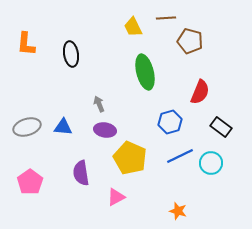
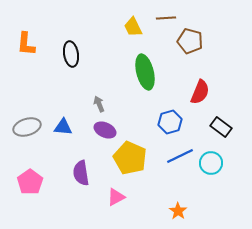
purple ellipse: rotated 15 degrees clockwise
orange star: rotated 18 degrees clockwise
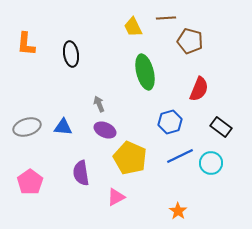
red semicircle: moved 1 px left, 3 px up
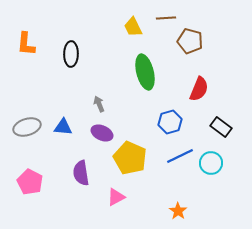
black ellipse: rotated 10 degrees clockwise
purple ellipse: moved 3 px left, 3 px down
pink pentagon: rotated 10 degrees counterclockwise
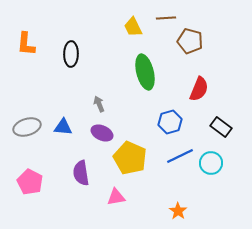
pink triangle: rotated 18 degrees clockwise
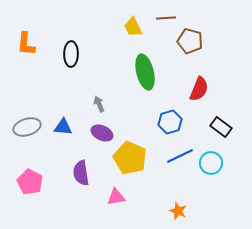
orange star: rotated 12 degrees counterclockwise
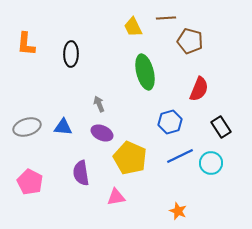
black rectangle: rotated 20 degrees clockwise
